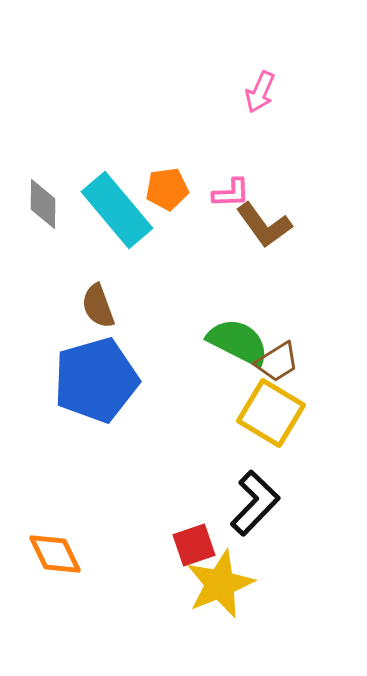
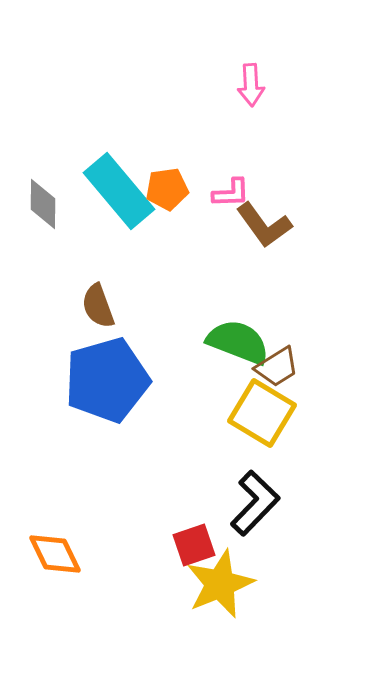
pink arrow: moved 9 px left, 7 px up; rotated 27 degrees counterclockwise
cyan rectangle: moved 2 px right, 19 px up
green semicircle: rotated 6 degrees counterclockwise
brown trapezoid: moved 5 px down
blue pentagon: moved 11 px right
yellow square: moved 9 px left
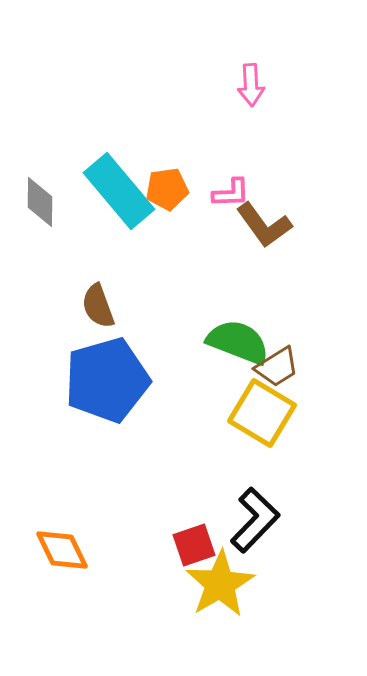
gray diamond: moved 3 px left, 2 px up
black L-shape: moved 17 px down
orange diamond: moved 7 px right, 4 px up
yellow star: rotated 8 degrees counterclockwise
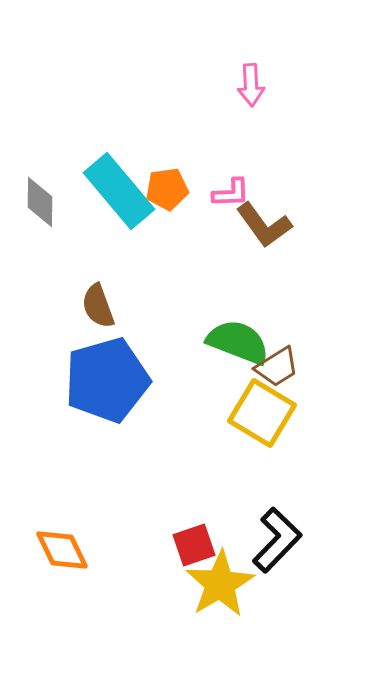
black L-shape: moved 22 px right, 20 px down
